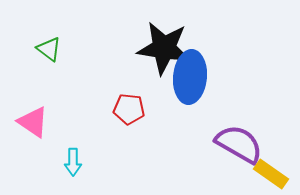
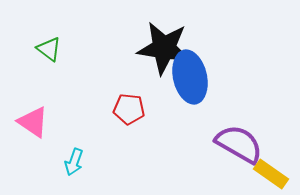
blue ellipse: rotated 18 degrees counterclockwise
cyan arrow: moved 1 px right; rotated 20 degrees clockwise
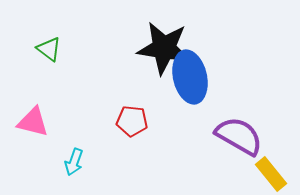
red pentagon: moved 3 px right, 12 px down
pink triangle: rotated 20 degrees counterclockwise
purple semicircle: moved 8 px up
yellow rectangle: rotated 16 degrees clockwise
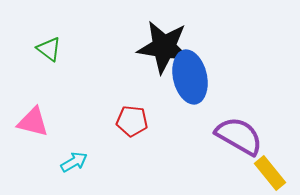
black star: moved 1 px up
cyan arrow: rotated 140 degrees counterclockwise
yellow rectangle: moved 1 px left, 1 px up
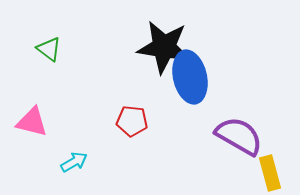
pink triangle: moved 1 px left
yellow rectangle: rotated 24 degrees clockwise
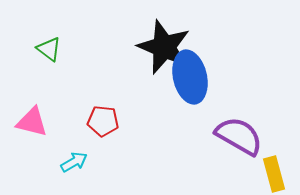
black star: rotated 14 degrees clockwise
red pentagon: moved 29 px left
yellow rectangle: moved 4 px right, 1 px down
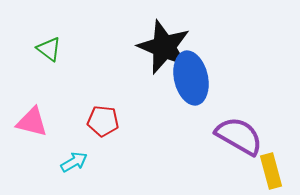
blue ellipse: moved 1 px right, 1 px down
yellow rectangle: moved 3 px left, 3 px up
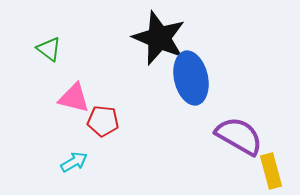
black star: moved 5 px left, 9 px up
pink triangle: moved 42 px right, 24 px up
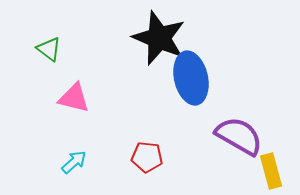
red pentagon: moved 44 px right, 36 px down
cyan arrow: rotated 12 degrees counterclockwise
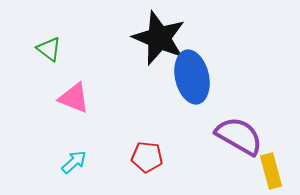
blue ellipse: moved 1 px right, 1 px up
pink triangle: rotated 8 degrees clockwise
